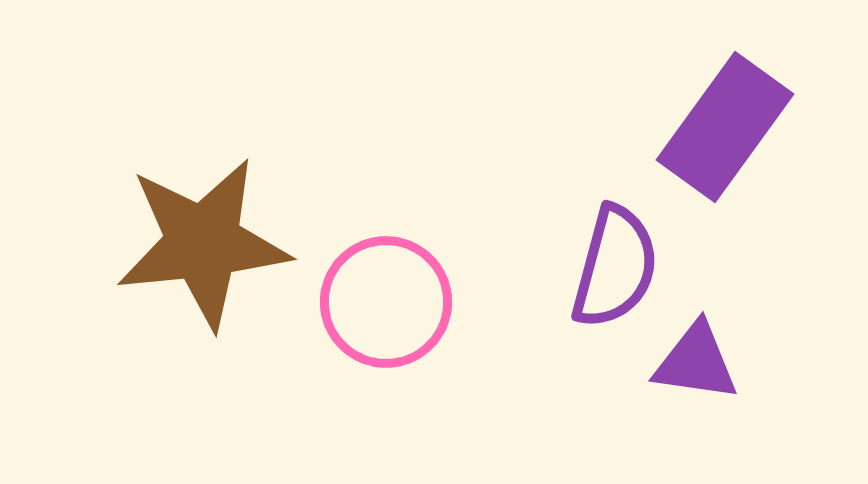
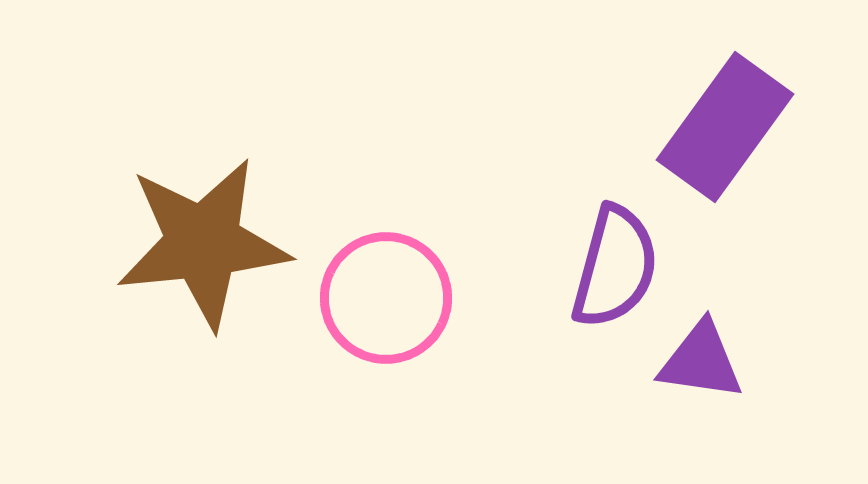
pink circle: moved 4 px up
purple triangle: moved 5 px right, 1 px up
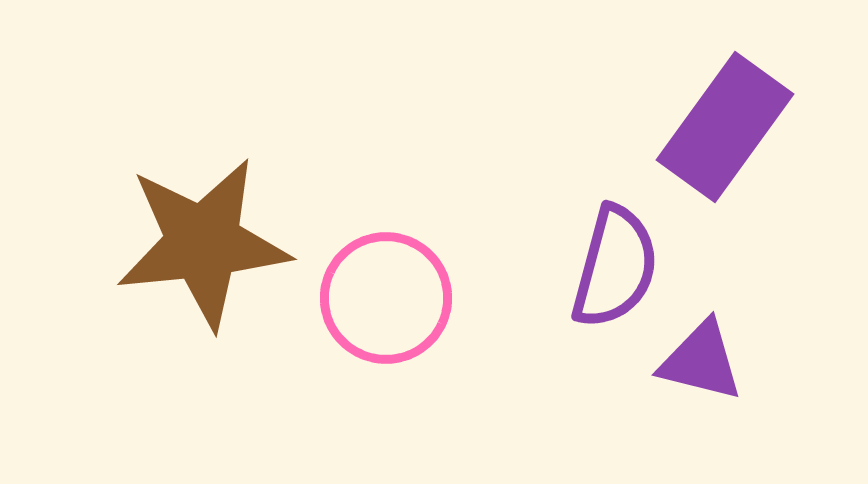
purple triangle: rotated 6 degrees clockwise
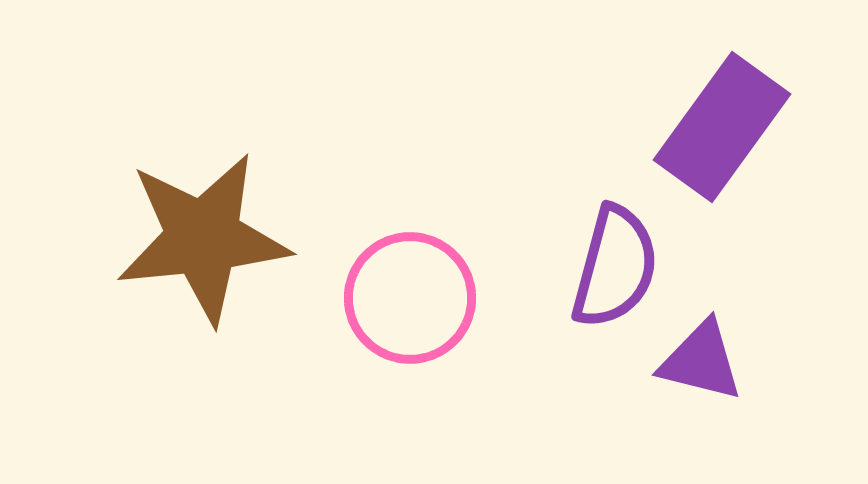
purple rectangle: moved 3 px left
brown star: moved 5 px up
pink circle: moved 24 px right
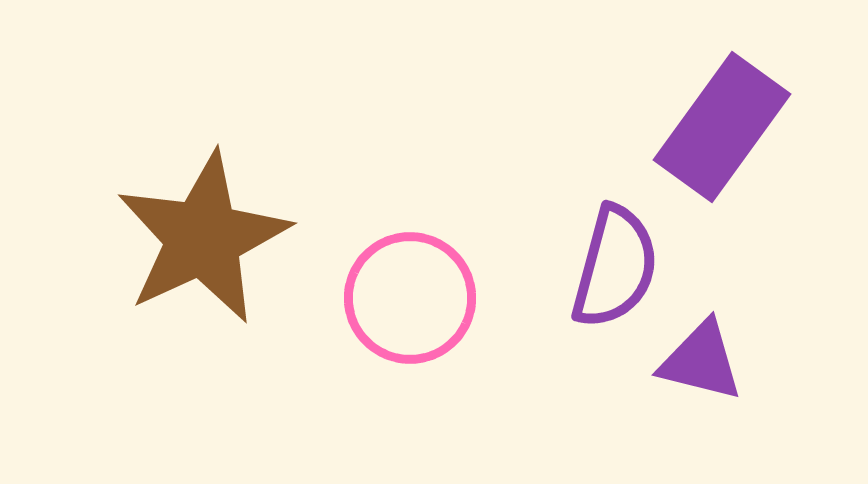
brown star: rotated 19 degrees counterclockwise
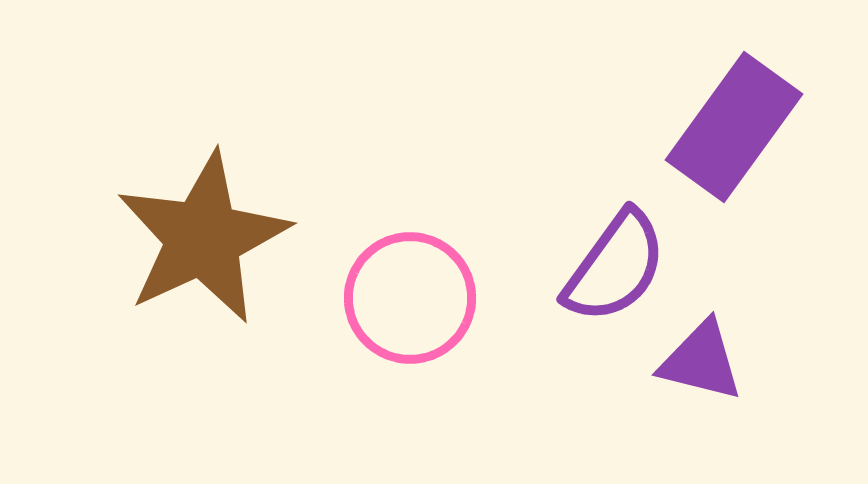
purple rectangle: moved 12 px right
purple semicircle: rotated 21 degrees clockwise
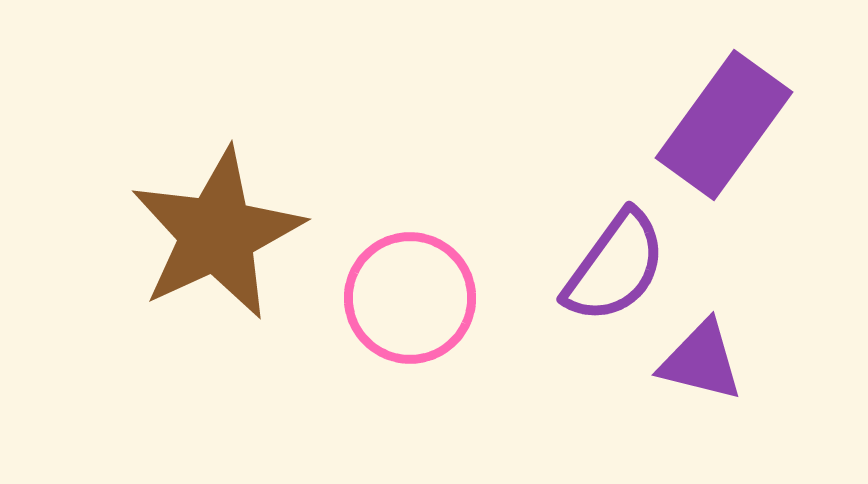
purple rectangle: moved 10 px left, 2 px up
brown star: moved 14 px right, 4 px up
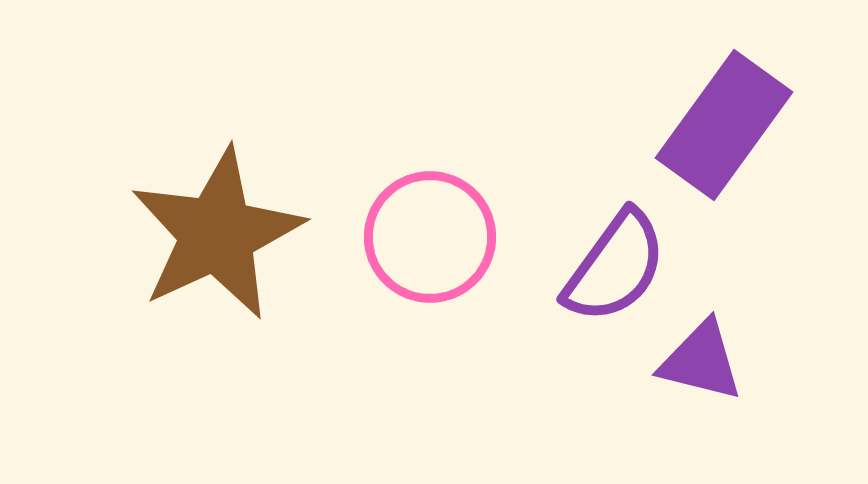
pink circle: moved 20 px right, 61 px up
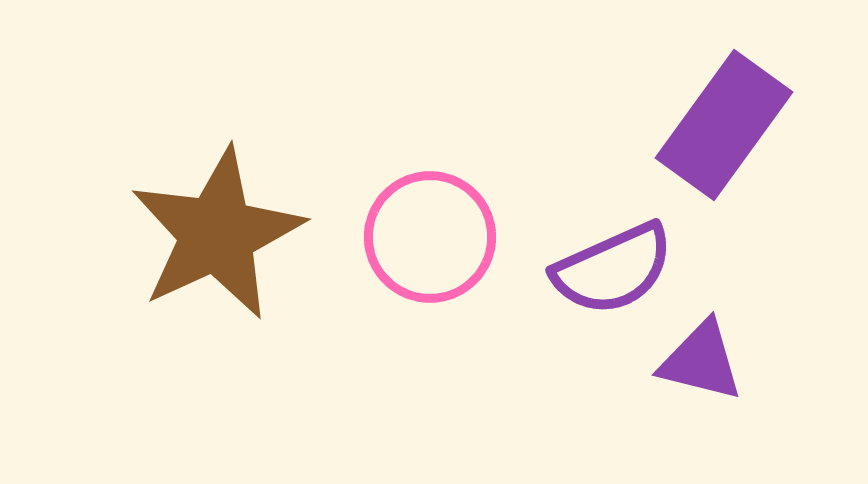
purple semicircle: moved 2 px left, 2 px down; rotated 30 degrees clockwise
